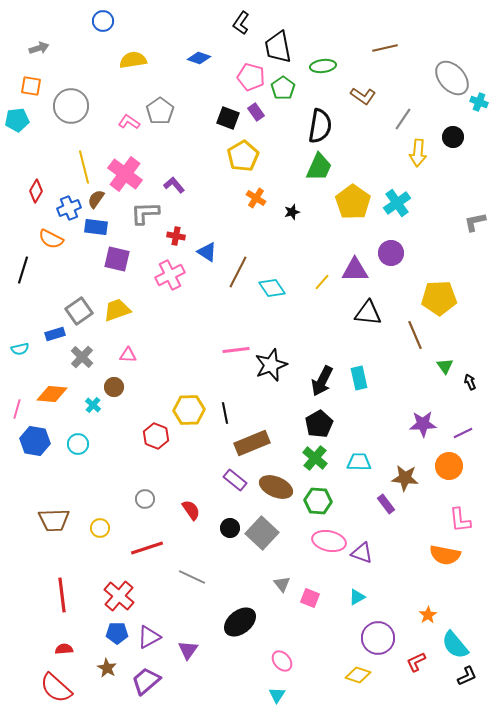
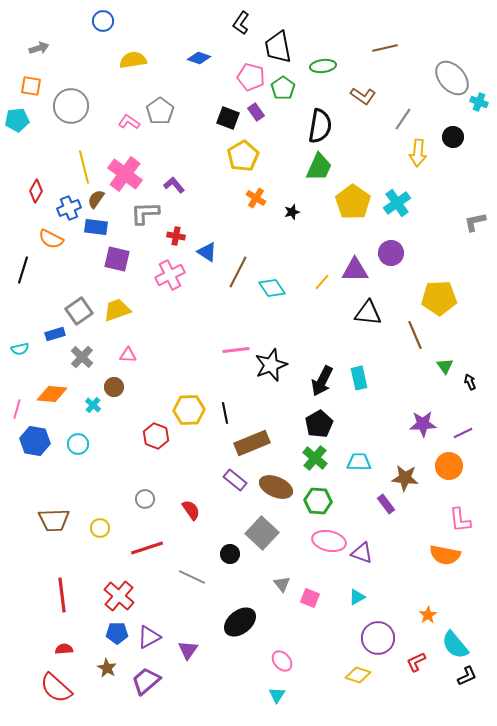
black circle at (230, 528): moved 26 px down
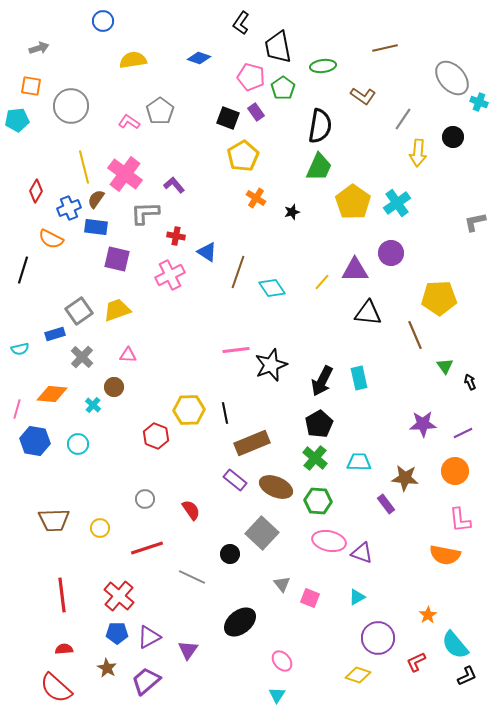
brown line at (238, 272): rotated 8 degrees counterclockwise
orange circle at (449, 466): moved 6 px right, 5 px down
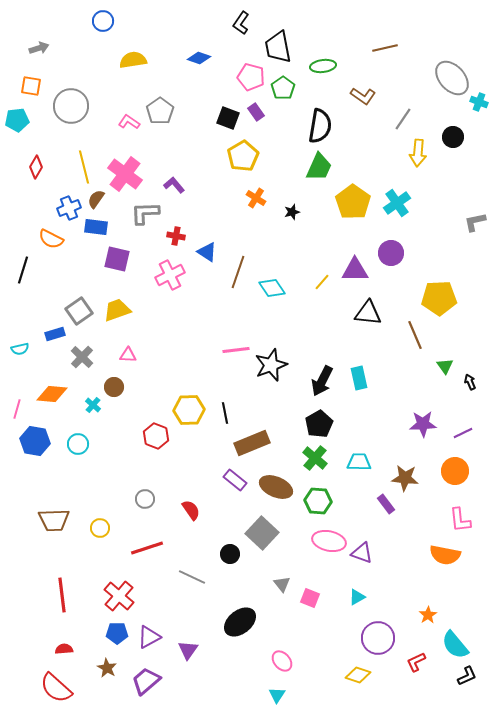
red diamond at (36, 191): moved 24 px up
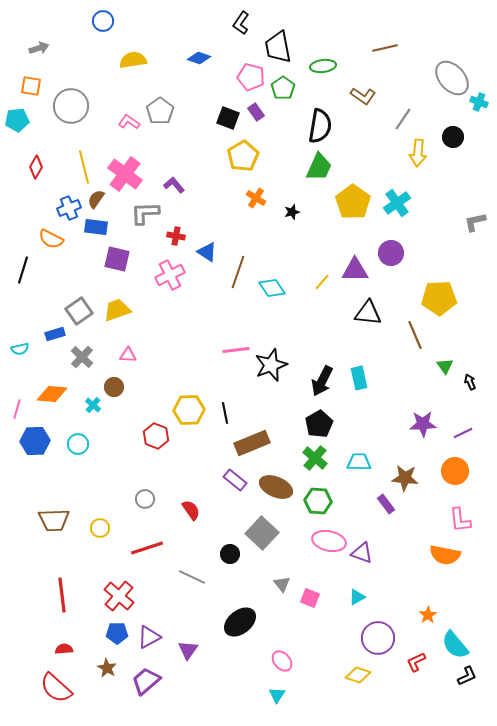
blue hexagon at (35, 441): rotated 12 degrees counterclockwise
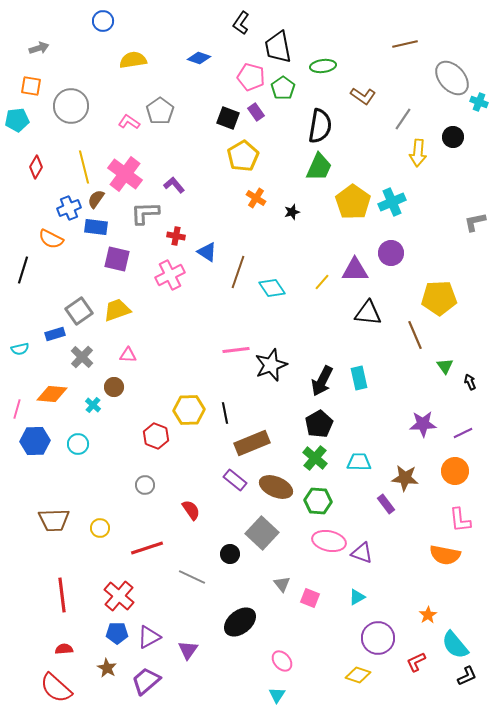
brown line at (385, 48): moved 20 px right, 4 px up
cyan cross at (397, 203): moved 5 px left, 1 px up; rotated 12 degrees clockwise
gray circle at (145, 499): moved 14 px up
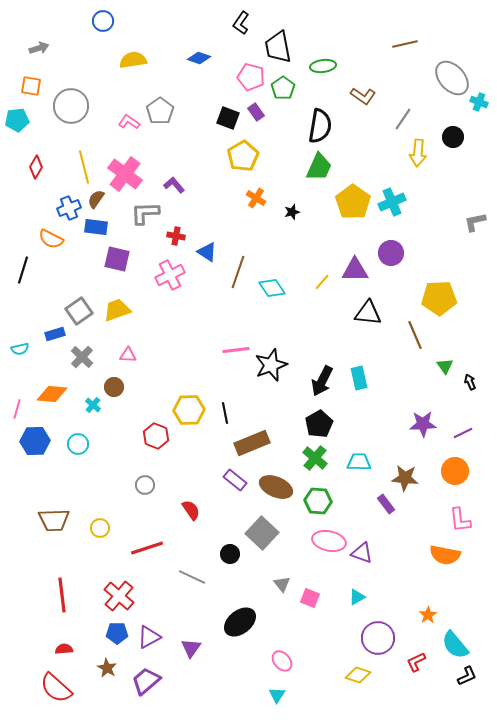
purple triangle at (188, 650): moved 3 px right, 2 px up
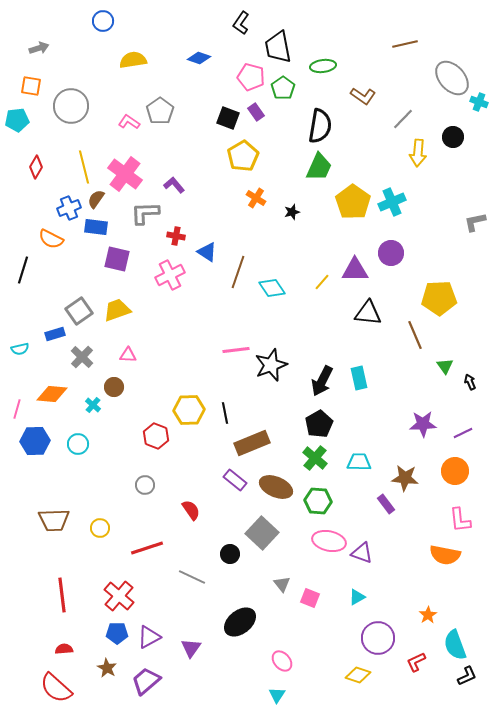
gray line at (403, 119): rotated 10 degrees clockwise
cyan semicircle at (455, 645): rotated 20 degrees clockwise
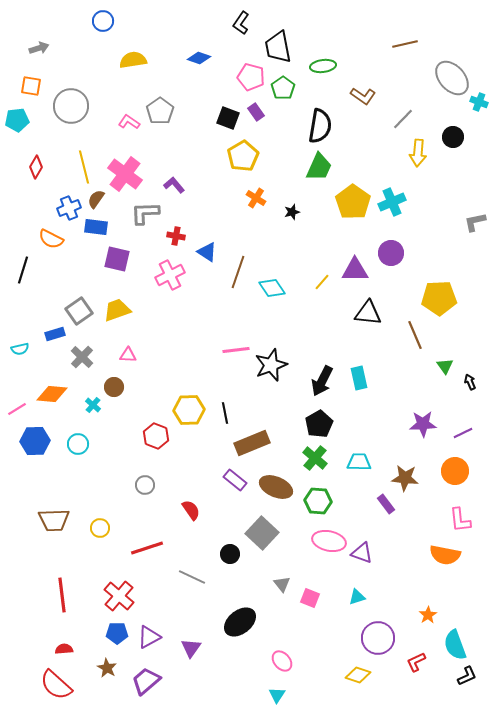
pink line at (17, 409): rotated 42 degrees clockwise
cyan triangle at (357, 597): rotated 12 degrees clockwise
red semicircle at (56, 688): moved 3 px up
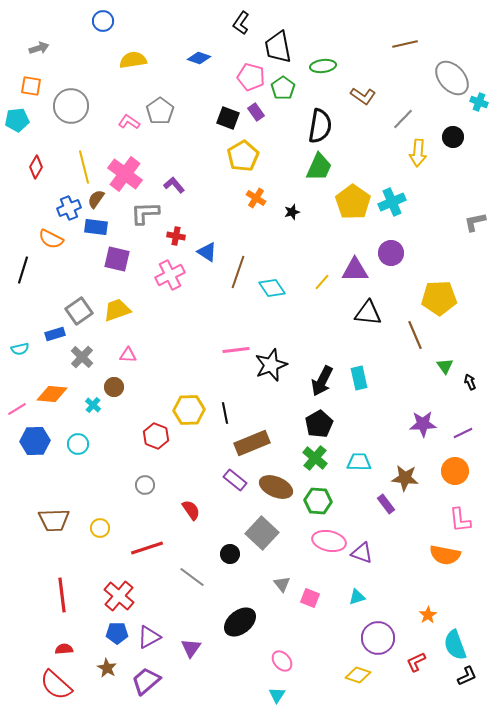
gray line at (192, 577): rotated 12 degrees clockwise
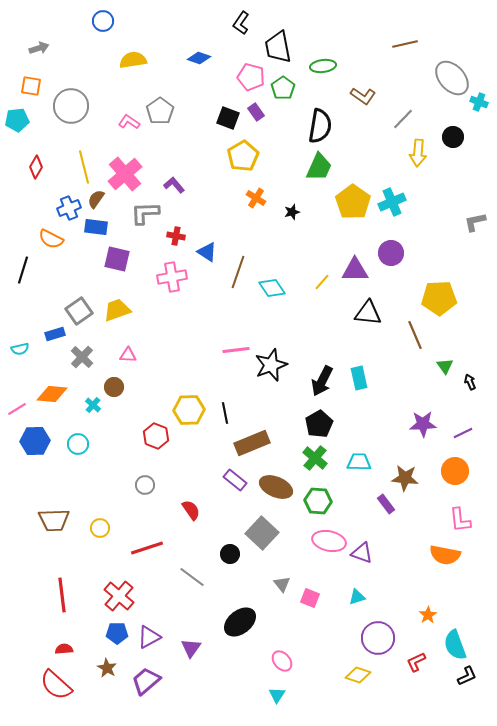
pink cross at (125, 174): rotated 12 degrees clockwise
pink cross at (170, 275): moved 2 px right, 2 px down; rotated 16 degrees clockwise
